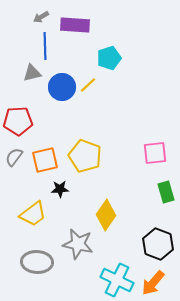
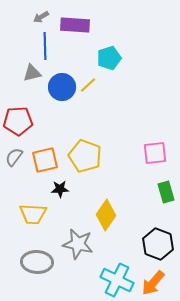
yellow trapezoid: rotated 40 degrees clockwise
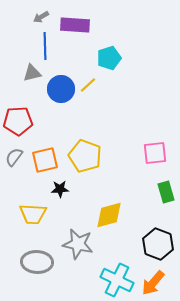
blue circle: moved 1 px left, 2 px down
yellow diamond: moved 3 px right; rotated 40 degrees clockwise
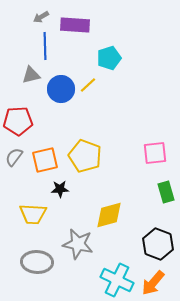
gray triangle: moved 1 px left, 2 px down
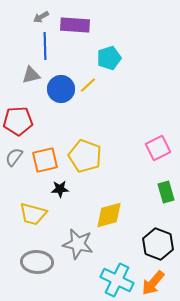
pink square: moved 3 px right, 5 px up; rotated 20 degrees counterclockwise
yellow trapezoid: rotated 12 degrees clockwise
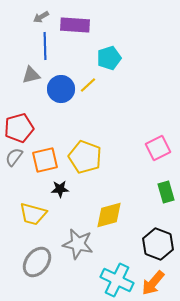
red pentagon: moved 1 px right, 7 px down; rotated 12 degrees counterclockwise
yellow pentagon: moved 1 px down
gray ellipse: rotated 56 degrees counterclockwise
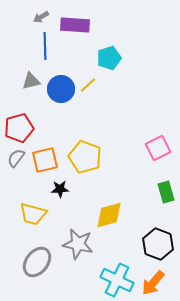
gray triangle: moved 6 px down
gray semicircle: moved 2 px right, 1 px down
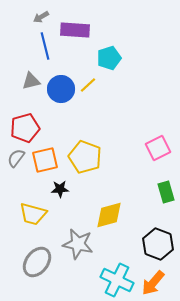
purple rectangle: moved 5 px down
blue line: rotated 12 degrees counterclockwise
red pentagon: moved 6 px right
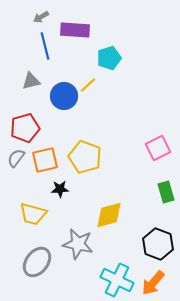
blue circle: moved 3 px right, 7 px down
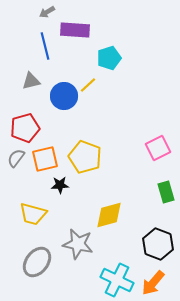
gray arrow: moved 6 px right, 5 px up
orange square: moved 1 px up
black star: moved 4 px up
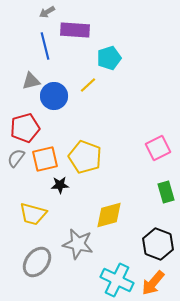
blue circle: moved 10 px left
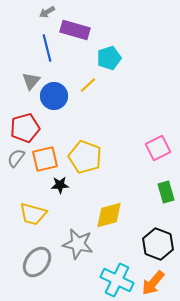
purple rectangle: rotated 12 degrees clockwise
blue line: moved 2 px right, 2 px down
gray triangle: rotated 36 degrees counterclockwise
